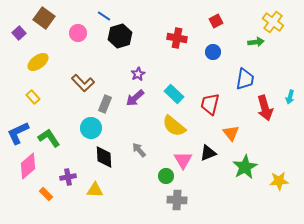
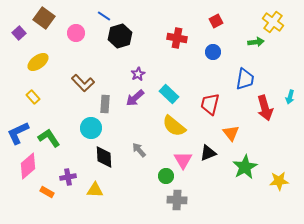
pink circle: moved 2 px left
cyan rectangle: moved 5 px left
gray rectangle: rotated 18 degrees counterclockwise
orange rectangle: moved 1 px right, 2 px up; rotated 16 degrees counterclockwise
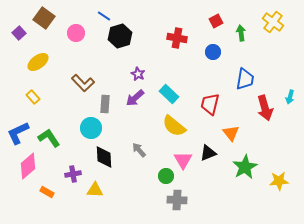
green arrow: moved 15 px left, 9 px up; rotated 91 degrees counterclockwise
purple star: rotated 16 degrees counterclockwise
purple cross: moved 5 px right, 3 px up
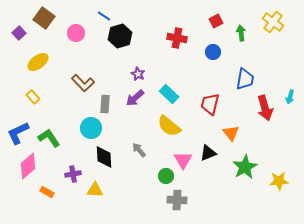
yellow semicircle: moved 5 px left
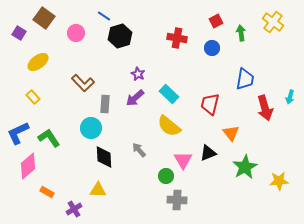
purple square: rotated 16 degrees counterclockwise
blue circle: moved 1 px left, 4 px up
purple cross: moved 1 px right, 35 px down; rotated 21 degrees counterclockwise
yellow triangle: moved 3 px right
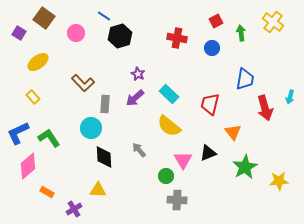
orange triangle: moved 2 px right, 1 px up
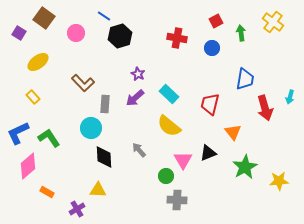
purple cross: moved 3 px right
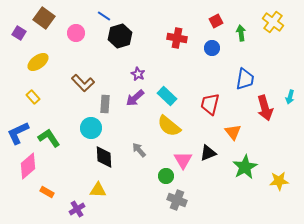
cyan rectangle: moved 2 px left, 2 px down
gray cross: rotated 18 degrees clockwise
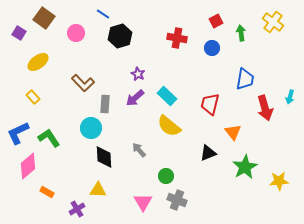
blue line: moved 1 px left, 2 px up
pink triangle: moved 40 px left, 42 px down
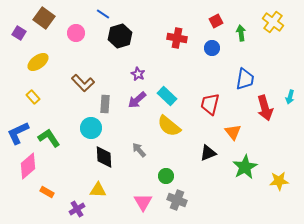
purple arrow: moved 2 px right, 2 px down
